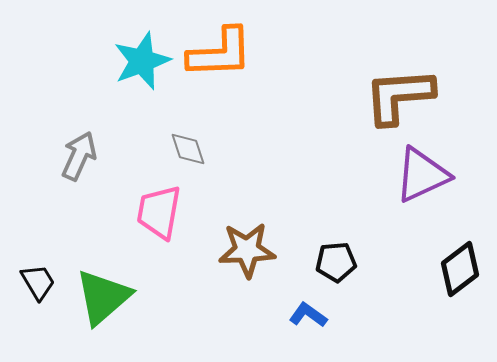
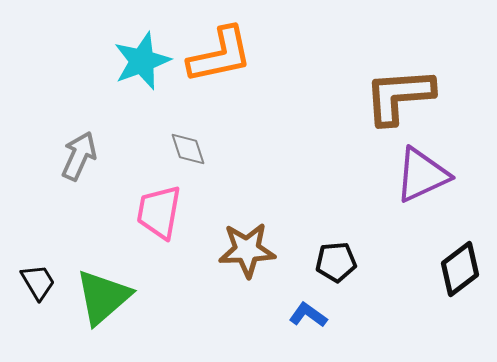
orange L-shape: moved 2 px down; rotated 10 degrees counterclockwise
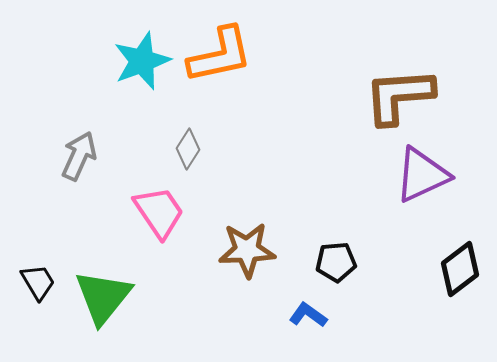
gray diamond: rotated 51 degrees clockwise
pink trapezoid: rotated 136 degrees clockwise
green triangle: rotated 10 degrees counterclockwise
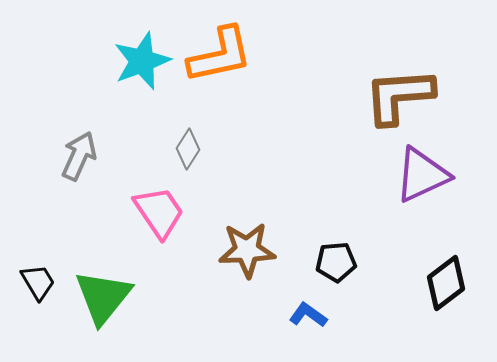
black diamond: moved 14 px left, 14 px down
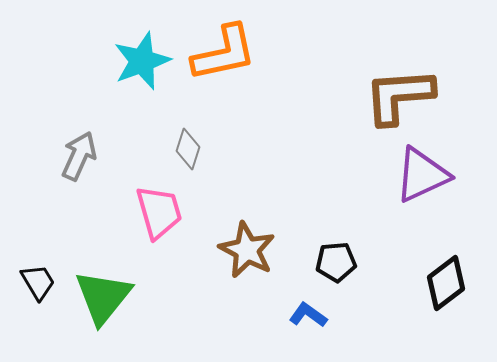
orange L-shape: moved 4 px right, 2 px up
gray diamond: rotated 15 degrees counterclockwise
pink trapezoid: rotated 18 degrees clockwise
brown star: rotated 30 degrees clockwise
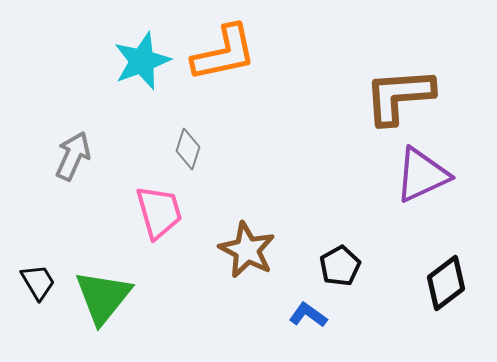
gray arrow: moved 6 px left
black pentagon: moved 4 px right, 4 px down; rotated 24 degrees counterclockwise
